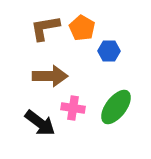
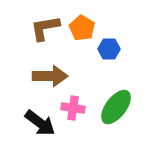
blue hexagon: moved 2 px up
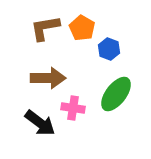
blue hexagon: rotated 20 degrees clockwise
brown arrow: moved 2 px left, 2 px down
green ellipse: moved 13 px up
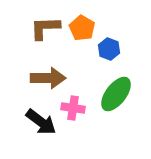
brown L-shape: rotated 8 degrees clockwise
black arrow: moved 1 px right, 1 px up
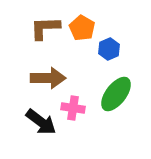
blue hexagon: rotated 15 degrees clockwise
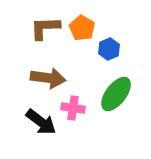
brown arrow: rotated 8 degrees clockwise
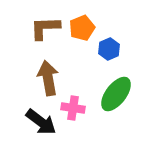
orange pentagon: rotated 20 degrees clockwise
brown arrow: rotated 108 degrees counterclockwise
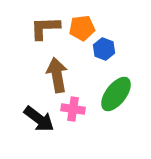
orange pentagon: rotated 15 degrees clockwise
blue hexagon: moved 5 px left; rotated 15 degrees counterclockwise
brown arrow: moved 9 px right, 3 px up
pink cross: moved 1 px down
black arrow: moved 2 px left, 3 px up
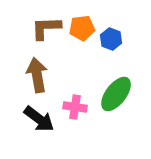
brown L-shape: moved 1 px right
blue hexagon: moved 7 px right, 10 px up
brown arrow: moved 20 px left
pink cross: moved 2 px right, 2 px up
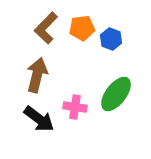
brown L-shape: rotated 44 degrees counterclockwise
brown arrow: rotated 24 degrees clockwise
